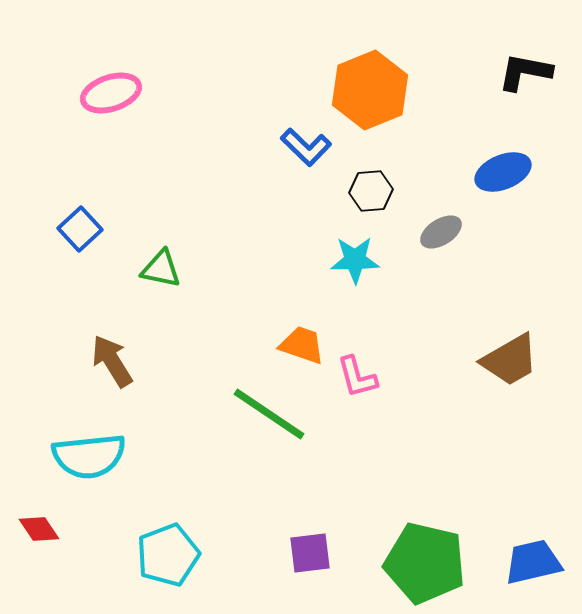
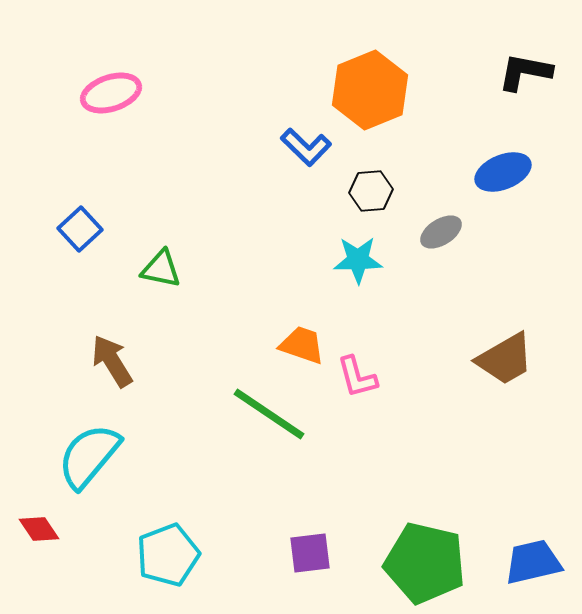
cyan star: moved 3 px right
brown trapezoid: moved 5 px left, 1 px up
cyan semicircle: rotated 136 degrees clockwise
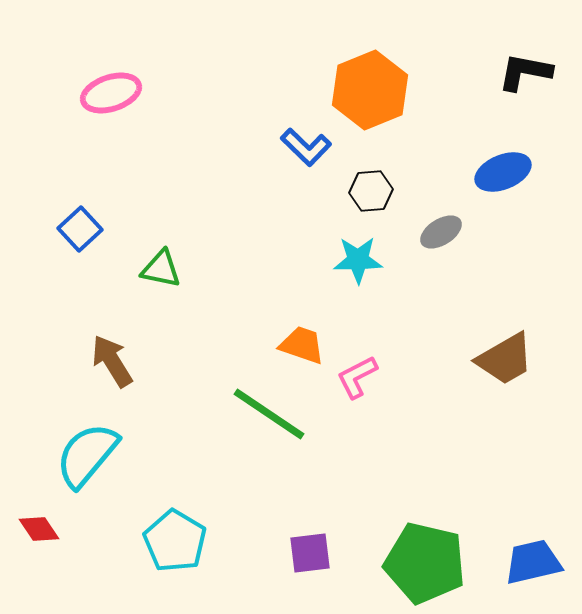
pink L-shape: rotated 78 degrees clockwise
cyan semicircle: moved 2 px left, 1 px up
cyan pentagon: moved 7 px right, 14 px up; rotated 20 degrees counterclockwise
